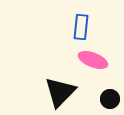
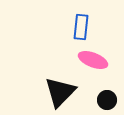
black circle: moved 3 px left, 1 px down
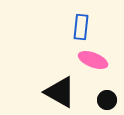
black triangle: rotated 44 degrees counterclockwise
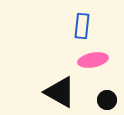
blue rectangle: moved 1 px right, 1 px up
pink ellipse: rotated 32 degrees counterclockwise
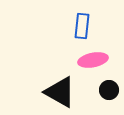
black circle: moved 2 px right, 10 px up
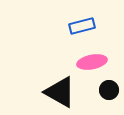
blue rectangle: rotated 70 degrees clockwise
pink ellipse: moved 1 px left, 2 px down
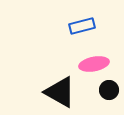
pink ellipse: moved 2 px right, 2 px down
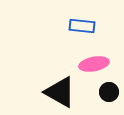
blue rectangle: rotated 20 degrees clockwise
black circle: moved 2 px down
